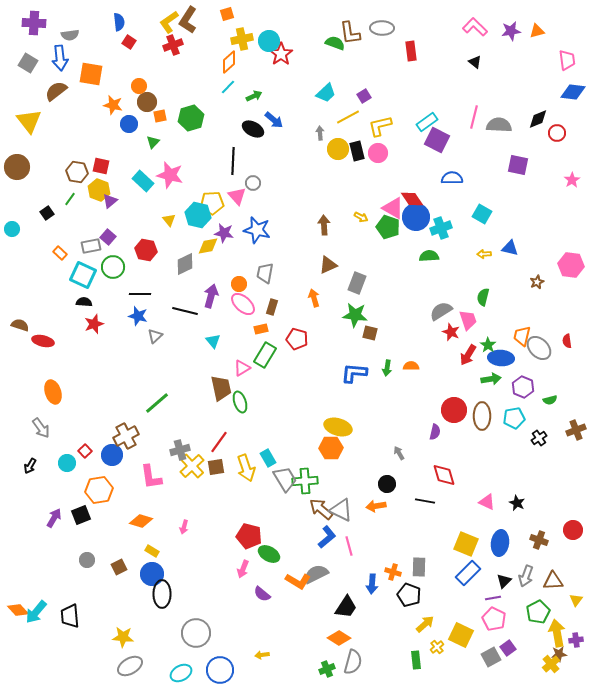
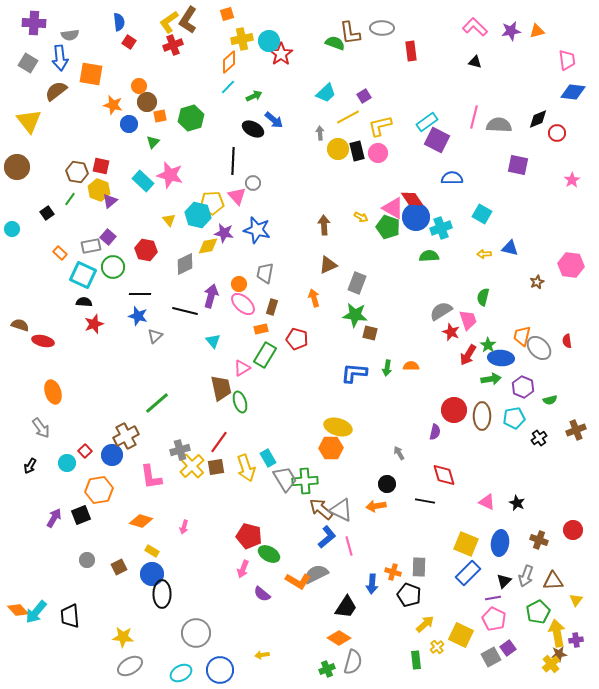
black triangle at (475, 62): rotated 24 degrees counterclockwise
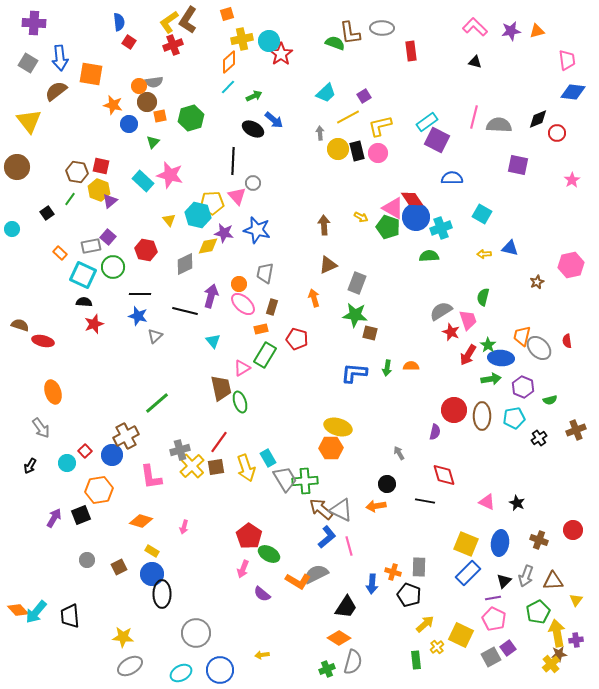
gray semicircle at (70, 35): moved 84 px right, 47 px down
pink hexagon at (571, 265): rotated 20 degrees counterclockwise
red pentagon at (249, 536): rotated 20 degrees clockwise
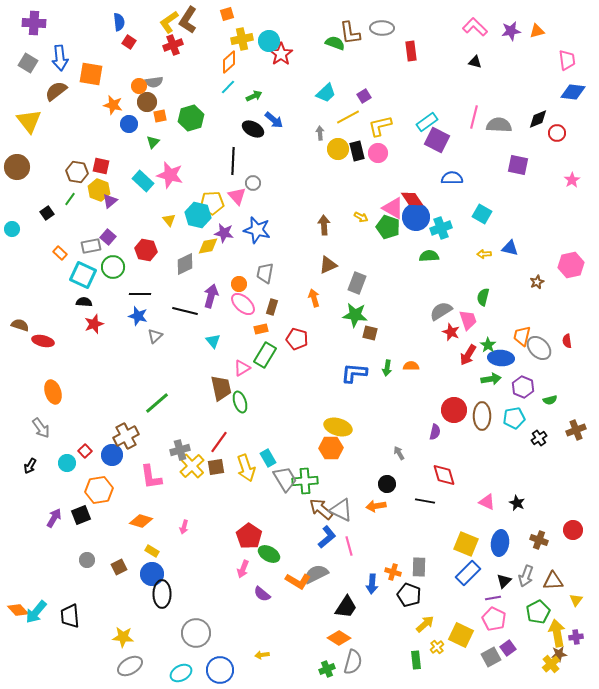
purple cross at (576, 640): moved 3 px up
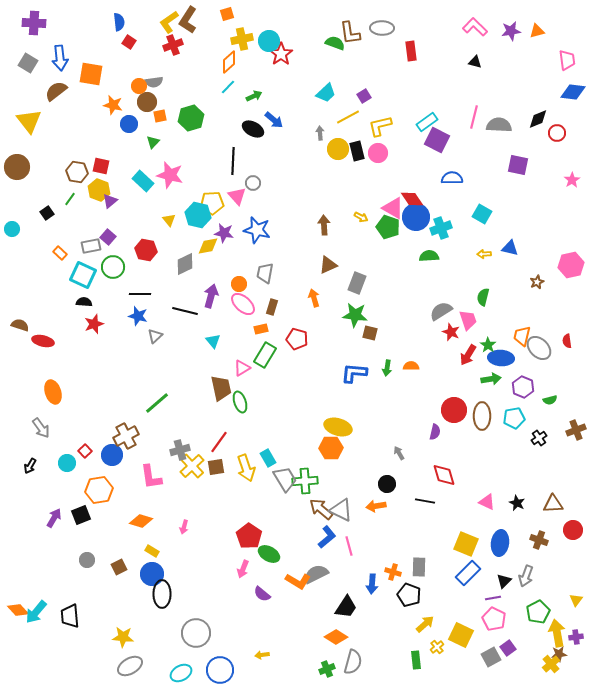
brown triangle at (553, 581): moved 77 px up
orange diamond at (339, 638): moved 3 px left, 1 px up
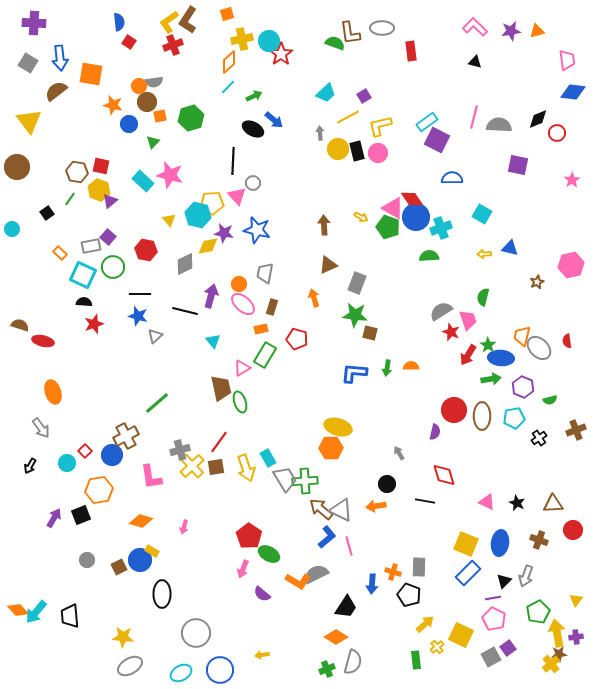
blue circle at (152, 574): moved 12 px left, 14 px up
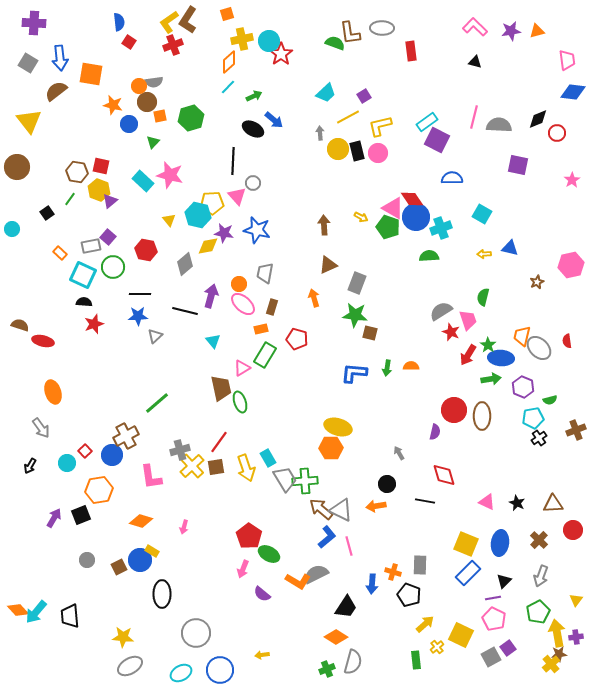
gray diamond at (185, 264): rotated 15 degrees counterclockwise
blue star at (138, 316): rotated 18 degrees counterclockwise
cyan pentagon at (514, 418): moved 19 px right
brown cross at (539, 540): rotated 24 degrees clockwise
gray rectangle at (419, 567): moved 1 px right, 2 px up
gray arrow at (526, 576): moved 15 px right
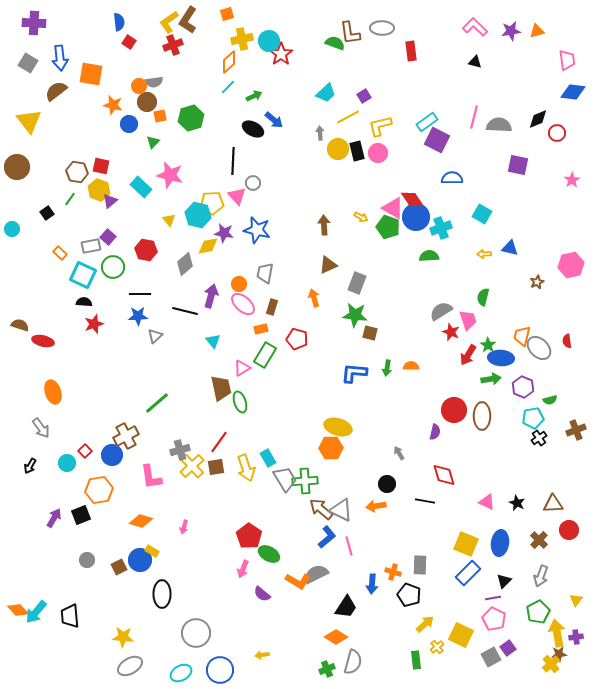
cyan rectangle at (143, 181): moved 2 px left, 6 px down
red circle at (573, 530): moved 4 px left
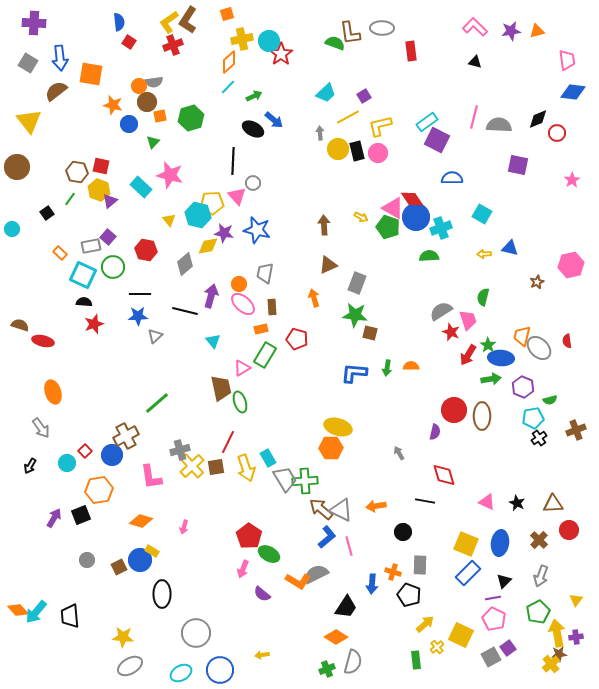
brown rectangle at (272, 307): rotated 21 degrees counterclockwise
red line at (219, 442): moved 9 px right; rotated 10 degrees counterclockwise
black circle at (387, 484): moved 16 px right, 48 px down
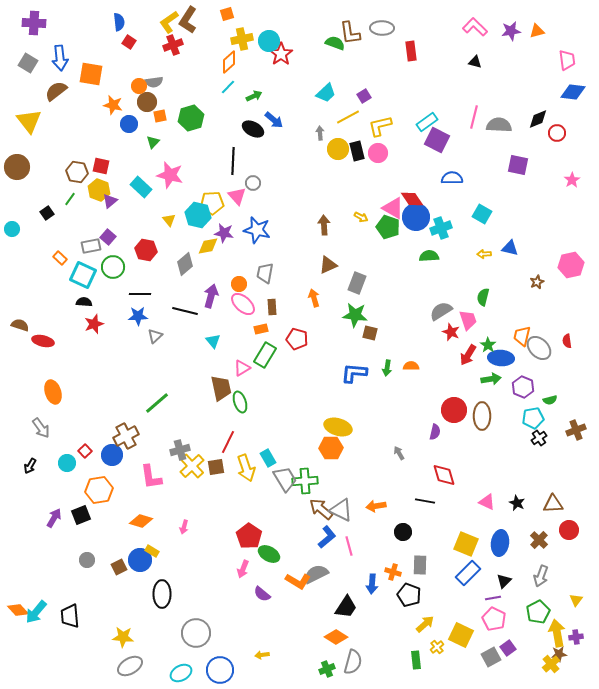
orange rectangle at (60, 253): moved 5 px down
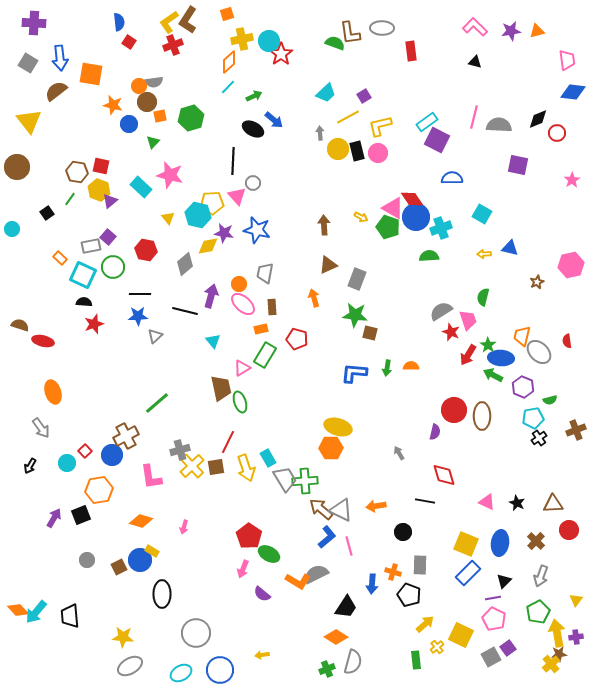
yellow triangle at (169, 220): moved 1 px left, 2 px up
gray rectangle at (357, 283): moved 4 px up
gray ellipse at (539, 348): moved 4 px down
green arrow at (491, 379): moved 2 px right, 4 px up; rotated 144 degrees counterclockwise
brown cross at (539, 540): moved 3 px left, 1 px down
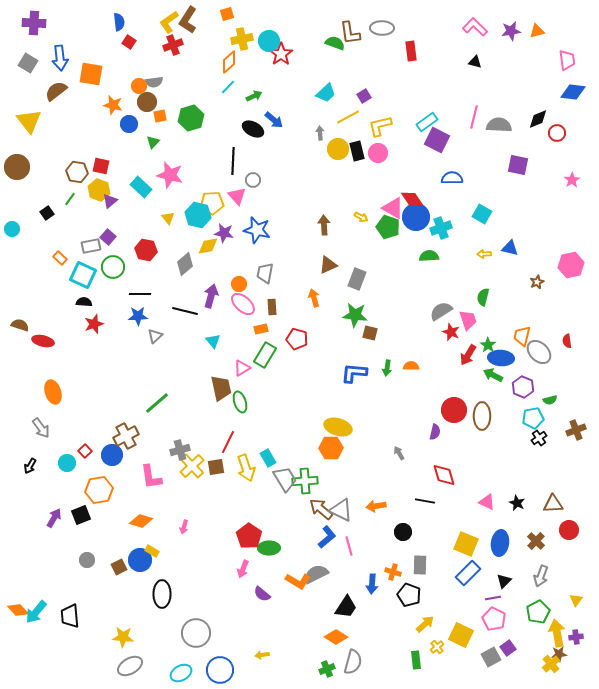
gray circle at (253, 183): moved 3 px up
green ellipse at (269, 554): moved 6 px up; rotated 30 degrees counterclockwise
